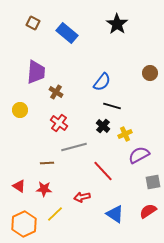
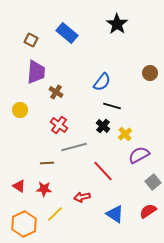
brown square: moved 2 px left, 17 px down
red cross: moved 2 px down
yellow cross: rotated 16 degrees counterclockwise
gray square: rotated 28 degrees counterclockwise
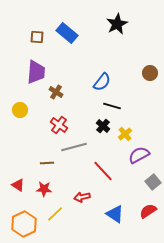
black star: rotated 10 degrees clockwise
brown square: moved 6 px right, 3 px up; rotated 24 degrees counterclockwise
red triangle: moved 1 px left, 1 px up
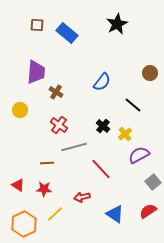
brown square: moved 12 px up
black line: moved 21 px right, 1 px up; rotated 24 degrees clockwise
red line: moved 2 px left, 2 px up
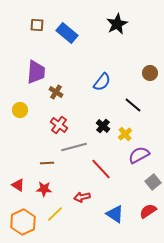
orange hexagon: moved 1 px left, 2 px up
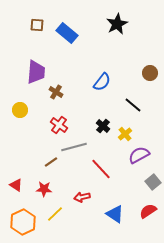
brown line: moved 4 px right, 1 px up; rotated 32 degrees counterclockwise
red triangle: moved 2 px left
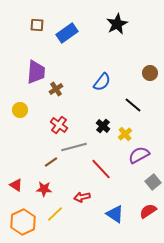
blue rectangle: rotated 75 degrees counterclockwise
brown cross: moved 3 px up; rotated 24 degrees clockwise
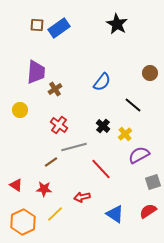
black star: rotated 15 degrees counterclockwise
blue rectangle: moved 8 px left, 5 px up
brown cross: moved 1 px left
gray square: rotated 21 degrees clockwise
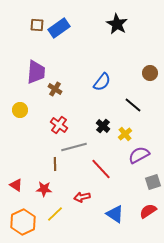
brown cross: rotated 24 degrees counterclockwise
brown line: moved 4 px right, 2 px down; rotated 56 degrees counterclockwise
